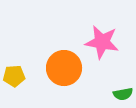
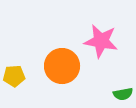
pink star: moved 1 px left, 1 px up
orange circle: moved 2 px left, 2 px up
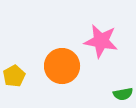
yellow pentagon: rotated 25 degrees counterclockwise
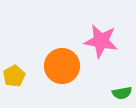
green semicircle: moved 1 px left, 1 px up
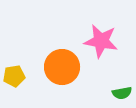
orange circle: moved 1 px down
yellow pentagon: rotated 20 degrees clockwise
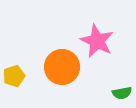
pink star: moved 4 px left; rotated 16 degrees clockwise
yellow pentagon: rotated 10 degrees counterclockwise
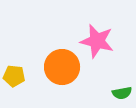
pink star: rotated 12 degrees counterclockwise
yellow pentagon: rotated 25 degrees clockwise
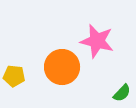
green semicircle: rotated 36 degrees counterclockwise
